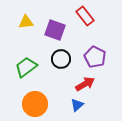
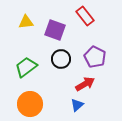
orange circle: moved 5 px left
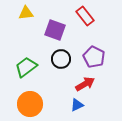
yellow triangle: moved 9 px up
purple pentagon: moved 1 px left
blue triangle: rotated 16 degrees clockwise
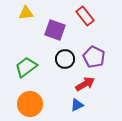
black circle: moved 4 px right
